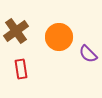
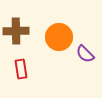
brown cross: rotated 35 degrees clockwise
purple semicircle: moved 3 px left
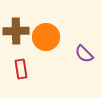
orange circle: moved 13 px left
purple semicircle: moved 1 px left
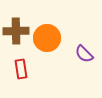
orange circle: moved 1 px right, 1 px down
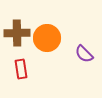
brown cross: moved 1 px right, 2 px down
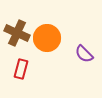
brown cross: rotated 25 degrees clockwise
red rectangle: rotated 24 degrees clockwise
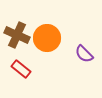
brown cross: moved 2 px down
red rectangle: rotated 66 degrees counterclockwise
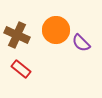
orange circle: moved 9 px right, 8 px up
purple semicircle: moved 3 px left, 11 px up
